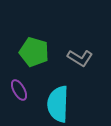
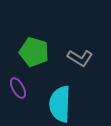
purple ellipse: moved 1 px left, 2 px up
cyan semicircle: moved 2 px right
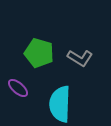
green pentagon: moved 5 px right, 1 px down
purple ellipse: rotated 20 degrees counterclockwise
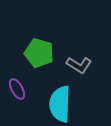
gray L-shape: moved 1 px left, 7 px down
purple ellipse: moved 1 px left, 1 px down; rotated 20 degrees clockwise
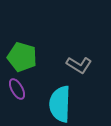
green pentagon: moved 17 px left, 4 px down
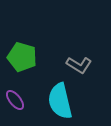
purple ellipse: moved 2 px left, 11 px down; rotated 10 degrees counterclockwise
cyan semicircle: moved 3 px up; rotated 15 degrees counterclockwise
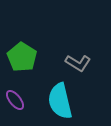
green pentagon: rotated 16 degrees clockwise
gray L-shape: moved 1 px left, 2 px up
